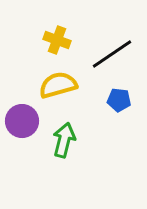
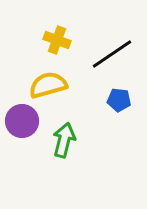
yellow semicircle: moved 10 px left
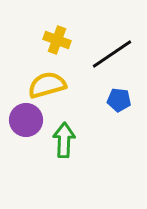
yellow semicircle: moved 1 px left
purple circle: moved 4 px right, 1 px up
green arrow: rotated 12 degrees counterclockwise
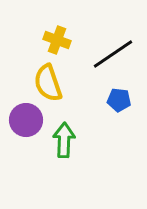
black line: moved 1 px right
yellow semicircle: moved 1 px right, 2 px up; rotated 93 degrees counterclockwise
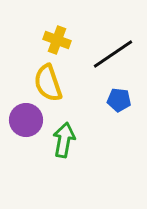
green arrow: rotated 8 degrees clockwise
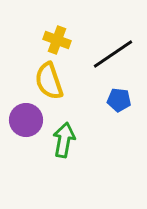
yellow semicircle: moved 1 px right, 2 px up
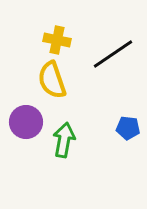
yellow cross: rotated 8 degrees counterclockwise
yellow semicircle: moved 3 px right, 1 px up
blue pentagon: moved 9 px right, 28 px down
purple circle: moved 2 px down
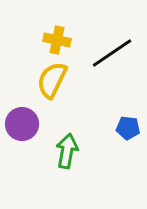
black line: moved 1 px left, 1 px up
yellow semicircle: rotated 45 degrees clockwise
purple circle: moved 4 px left, 2 px down
green arrow: moved 3 px right, 11 px down
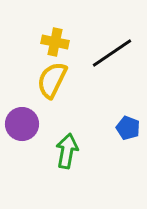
yellow cross: moved 2 px left, 2 px down
blue pentagon: rotated 15 degrees clockwise
